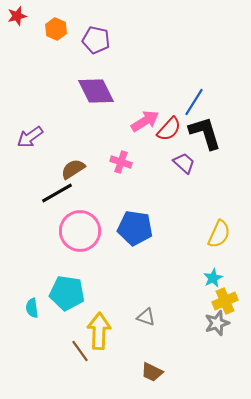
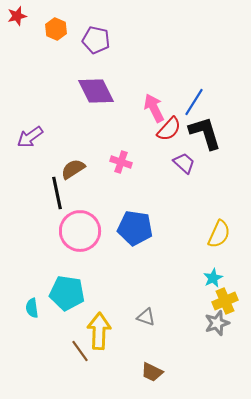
pink arrow: moved 9 px right, 13 px up; rotated 84 degrees counterclockwise
black line: rotated 72 degrees counterclockwise
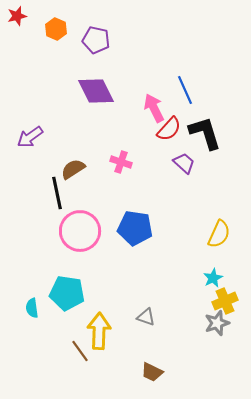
blue line: moved 9 px left, 12 px up; rotated 56 degrees counterclockwise
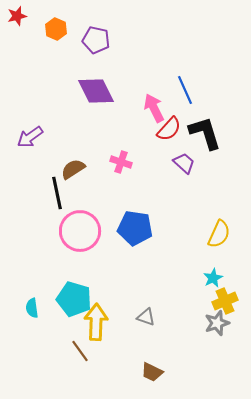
cyan pentagon: moved 7 px right, 6 px down; rotated 8 degrees clockwise
yellow arrow: moved 3 px left, 9 px up
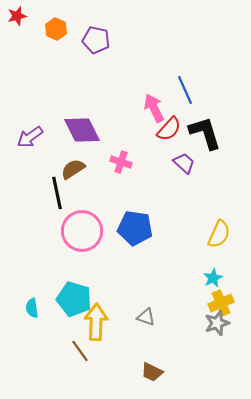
purple diamond: moved 14 px left, 39 px down
pink circle: moved 2 px right
yellow cross: moved 4 px left, 2 px down
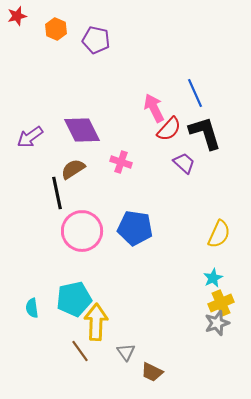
blue line: moved 10 px right, 3 px down
cyan pentagon: rotated 28 degrees counterclockwise
gray triangle: moved 20 px left, 35 px down; rotated 36 degrees clockwise
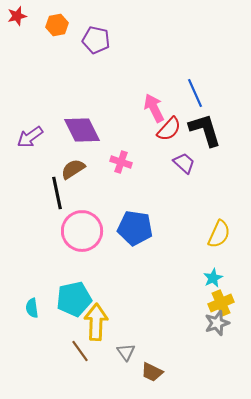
orange hexagon: moved 1 px right, 4 px up; rotated 25 degrees clockwise
black L-shape: moved 3 px up
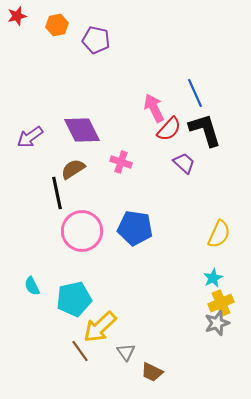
cyan semicircle: moved 22 px up; rotated 18 degrees counterclockwise
yellow arrow: moved 4 px right, 5 px down; rotated 135 degrees counterclockwise
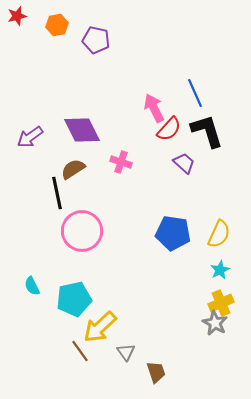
black L-shape: moved 2 px right, 1 px down
blue pentagon: moved 38 px right, 5 px down
cyan star: moved 7 px right, 8 px up
gray star: moved 2 px left; rotated 25 degrees counterclockwise
brown trapezoid: moved 4 px right; rotated 135 degrees counterclockwise
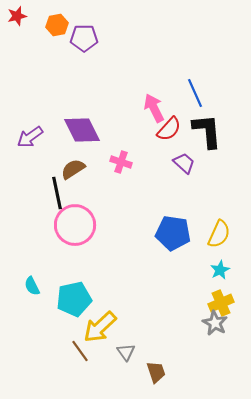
purple pentagon: moved 12 px left, 2 px up; rotated 12 degrees counterclockwise
black L-shape: rotated 12 degrees clockwise
pink circle: moved 7 px left, 6 px up
